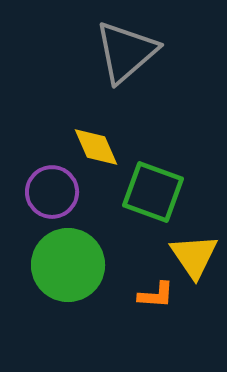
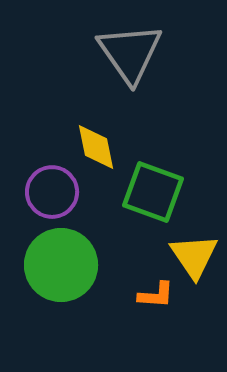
gray triangle: moved 4 px right, 1 px down; rotated 24 degrees counterclockwise
yellow diamond: rotated 12 degrees clockwise
green circle: moved 7 px left
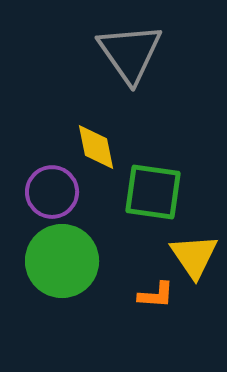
green square: rotated 12 degrees counterclockwise
green circle: moved 1 px right, 4 px up
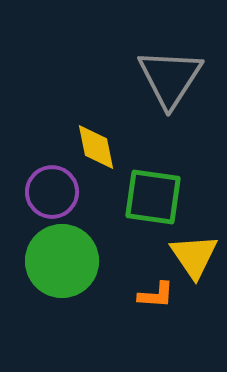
gray triangle: moved 40 px right, 25 px down; rotated 8 degrees clockwise
green square: moved 5 px down
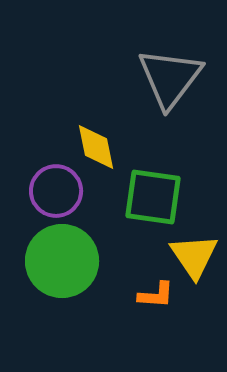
gray triangle: rotated 4 degrees clockwise
purple circle: moved 4 px right, 1 px up
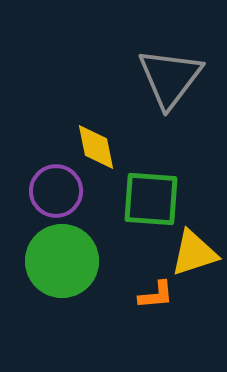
green square: moved 2 px left, 2 px down; rotated 4 degrees counterclockwise
yellow triangle: moved 3 px up; rotated 46 degrees clockwise
orange L-shape: rotated 9 degrees counterclockwise
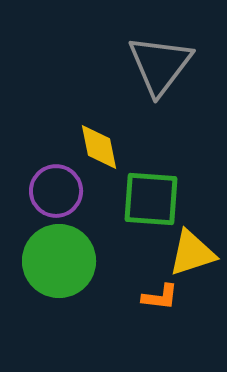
gray triangle: moved 10 px left, 13 px up
yellow diamond: moved 3 px right
yellow triangle: moved 2 px left
green circle: moved 3 px left
orange L-shape: moved 4 px right, 2 px down; rotated 12 degrees clockwise
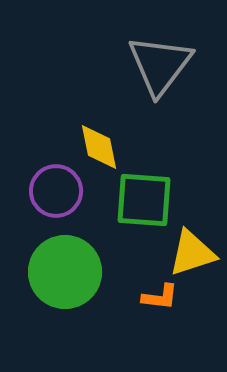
green square: moved 7 px left, 1 px down
green circle: moved 6 px right, 11 px down
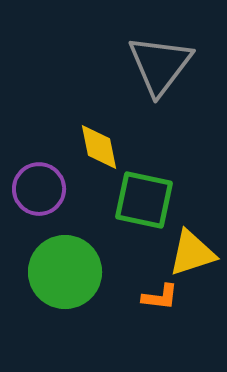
purple circle: moved 17 px left, 2 px up
green square: rotated 8 degrees clockwise
